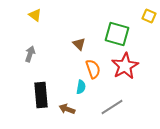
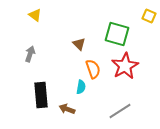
gray line: moved 8 px right, 4 px down
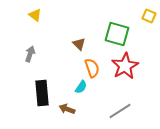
orange semicircle: moved 1 px left, 1 px up
cyan semicircle: rotated 24 degrees clockwise
black rectangle: moved 1 px right, 2 px up
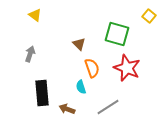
yellow square: rotated 16 degrees clockwise
red star: moved 2 px right, 2 px down; rotated 20 degrees counterclockwise
cyan semicircle: rotated 128 degrees clockwise
gray line: moved 12 px left, 4 px up
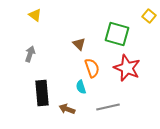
gray line: rotated 20 degrees clockwise
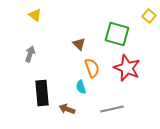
gray line: moved 4 px right, 2 px down
